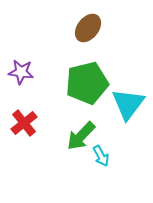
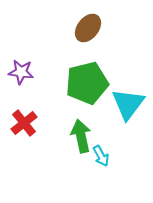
green arrow: rotated 124 degrees clockwise
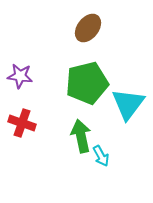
purple star: moved 1 px left, 4 px down
red cross: moved 2 px left; rotated 32 degrees counterclockwise
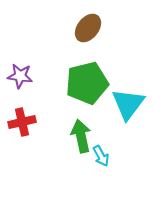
red cross: moved 1 px up; rotated 32 degrees counterclockwise
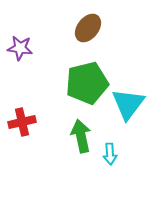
purple star: moved 28 px up
cyan arrow: moved 9 px right, 2 px up; rotated 25 degrees clockwise
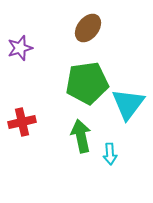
purple star: rotated 25 degrees counterclockwise
green pentagon: rotated 6 degrees clockwise
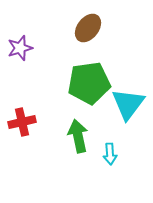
green pentagon: moved 2 px right
green arrow: moved 3 px left
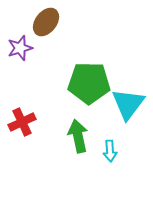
brown ellipse: moved 42 px left, 6 px up
green pentagon: rotated 9 degrees clockwise
red cross: rotated 12 degrees counterclockwise
cyan arrow: moved 3 px up
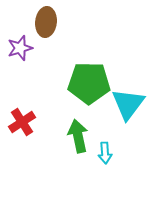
brown ellipse: rotated 32 degrees counterclockwise
red cross: rotated 8 degrees counterclockwise
cyan arrow: moved 5 px left, 2 px down
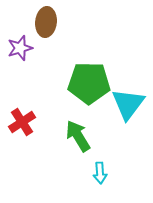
green arrow: rotated 20 degrees counterclockwise
cyan arrow: moved 5 px left, 20 px down
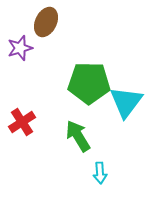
brown ellipse: rotated 20 degrees clockwise
cyan triangle: moved 2 px left, 2 px up
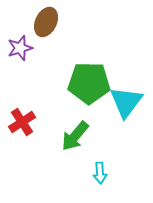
green arrow: moved 3 px left; rotated 108 degrees counterclockwise
